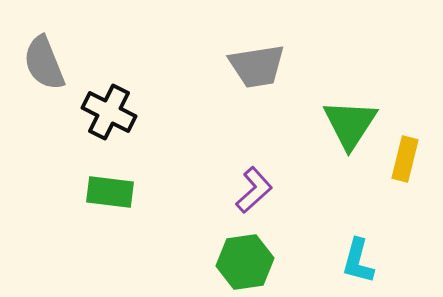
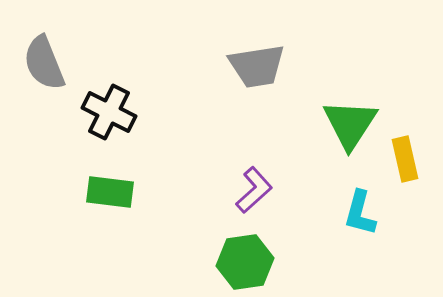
yellow rectangle: rotated 27 degrees counterclockwise
cyan L-shape: moved 2 px right, 48 px up
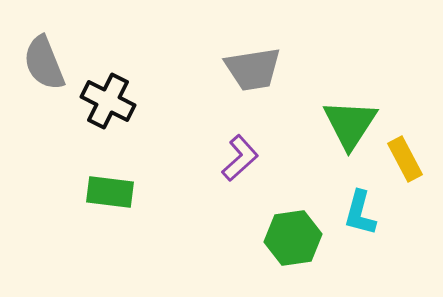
gray trapezoid: moved 4 px left, 3 px down
black cross: moved 1 px left, 11 px up
yellow rectangle: rotated 15 degrees counterclockwise
purple L-shape: moved 14 px left, 32 px up
green hexagon: moved 48 px right, 24 px up
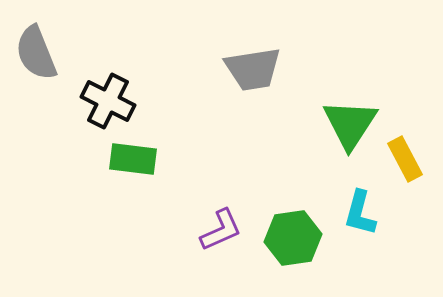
gray semicircle: moved 8 px left, 10 px up
purple L-shape: moved 19 px left, 72 px down; rotated 18 degrees clockwise
green rectangle: moved 23 px right, 33 px up
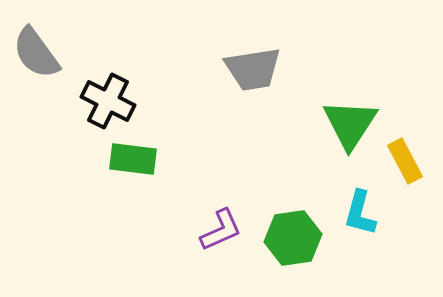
gray semicircle: rotated 14 degrees counterclockwise
yellow rectangle: moved 2 px down
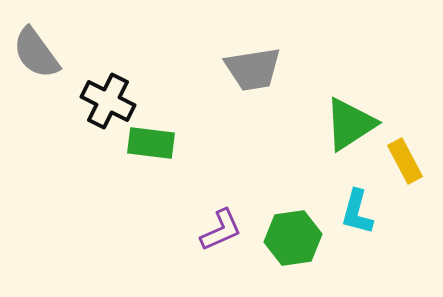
green triangle: rotated 24 degrees clockwise
green rectangle: moved 18 px right, 16 px up
cyan L-shape: moved 3 px left, 1 px up
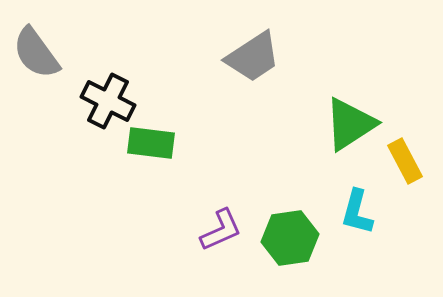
gray trapezoid: moved 12 px up; rotated 24 degrees counterclockwise
green hexagon: moved 3 px left
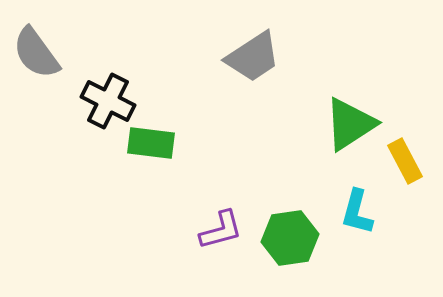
purple L-shape: rotated 9 degrees clockwise
